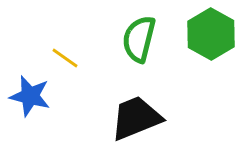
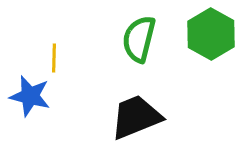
yellow line: moved 11 px left; rotated 56 degrees clockwise
black trapezoid: moved 1 px up
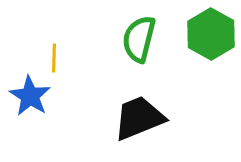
blue star: rotated 18 degrees clockwise
black trapezoid: moved 3 px right, 1 px down
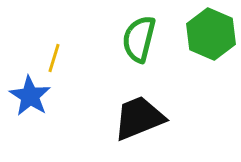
green hexagon: rotated 6 degrees counterclockwise
yellow line: rotated 16 degrees clockwise
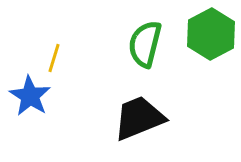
green hexagon: rotated 9 degrees clockwise
green semicircle: moved 6 px right, 5 px down
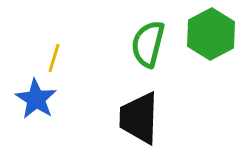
green semicircle: moved 3 px right
blue star: moved 6 px right, 3 px down
black trapezoid: rotated 66 degrees counterclockwise
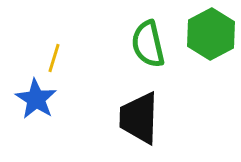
green semicircle: rotated 27 degrees counterclockwise
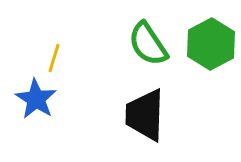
green hexagon: moved 10 px down
green semicircle: rotated 21 degrees counterclockwise
black trapezoid: moved 6 px right, 3 px up
